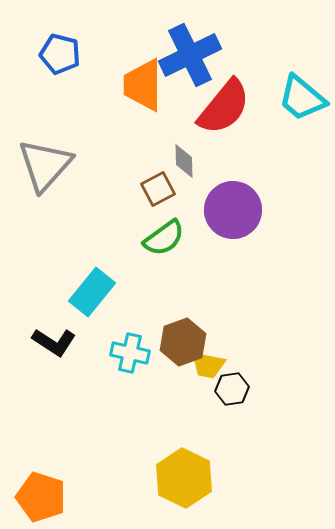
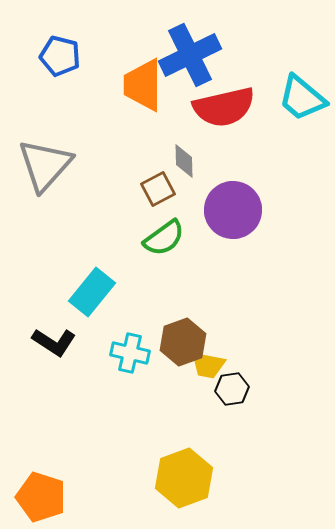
blue pentagon: moved 2 px down
red semicircle: rotated 38 degrees clockwise
yellow hexagon: rotated 14 degrees clockwise
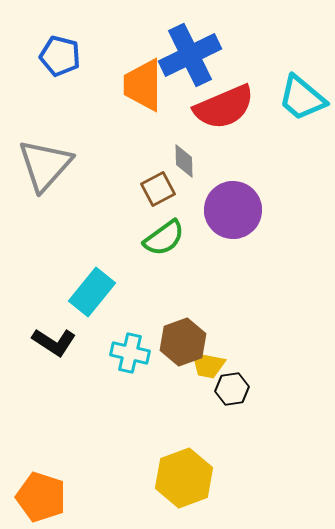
red semicircle: rotated 10 degrees counterclockwise
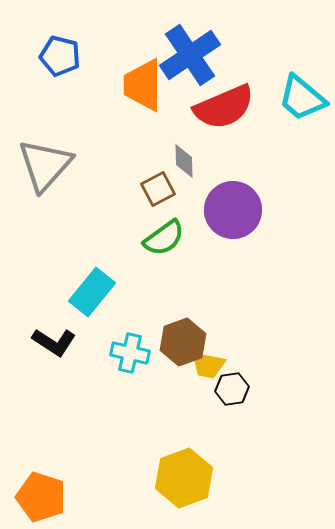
blue cross: rotated 8 degrees counterclockwise
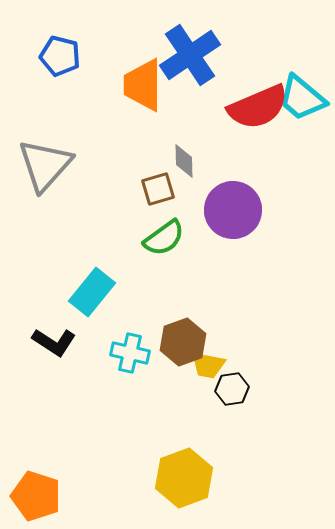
red semicircle: moved 34 px right
brown square: rotated 12 degrees clockwise
orange pentagon: moved 5 px left, 1 px up
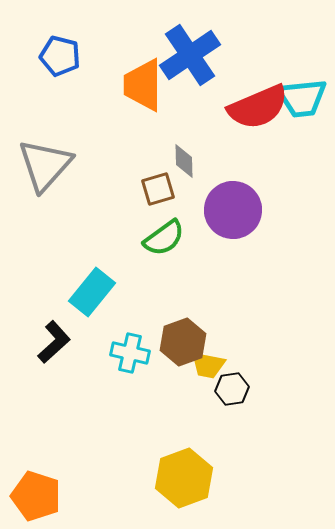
cyan trapezoid: rotated 46 degrees counterclockwise
black L-shape: rotated 75 degrees counterclockwise
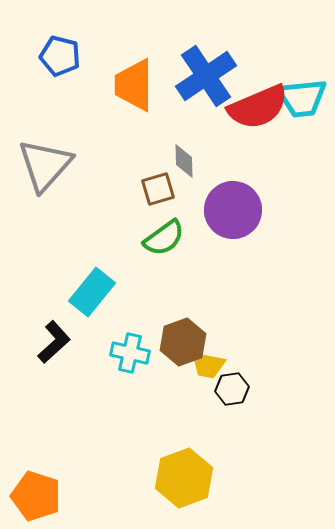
blue cross: moved 16 px right, 21 px down
orange trapezoid: moved 9 px left
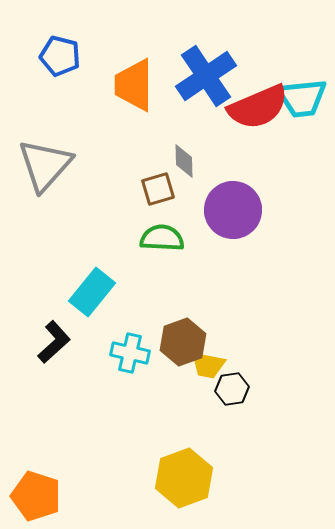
green semicircle: moved 2 px left; rotated 141 degrees counterclockwise
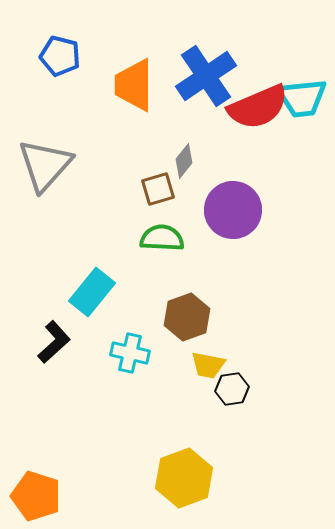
gray diamond: rotated 40 degrees clockwise
brown hexagon: moved 4 px right, 25 px up
